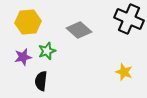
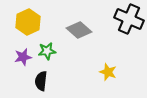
yellow hexagon: rotated 20 degrees counterclockwise
green star: rotated 12 degrees clockwise
yellow star: moved 16 px left
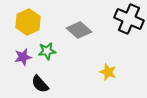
black semicircle: moved 1 px left, 3 px down; rotated 48 degrees counterclockwise
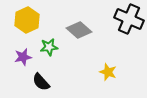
yellow hexagon: moved 1 px left, 2 px up
green star: moved 2 px right, 4 px up
black semicircle: moved 1 px right, 2 px up
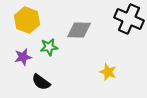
yellow hexagon: rotated 15 degrees counterclockwise
gray diamond: rotated 40 degrees counterclockwise
black semicircle: rotated 12 degrees counterclockwise
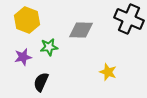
gray diamond: moved 2 px right
black semicircle: rotated 78 degrees clockwise
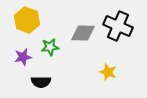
black cross: moved 11 px left, 7 px down
gray diamond: moved 2 px right, 3 px down
green star: moved 1 px right
black semicircle: rotated 114 degrees counterclockwise
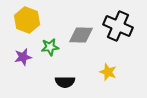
gray diamond: moved 2 px left, 2 px down
black semicircle: moved 24 px right
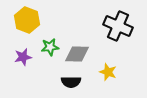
gray diamond: moved 4 px left, 19 px down
black semicircle: moved 6 px right
